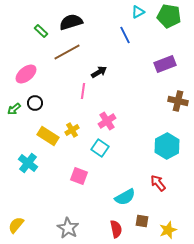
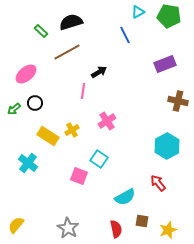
cyan square: moved 1 px left, 11 px down
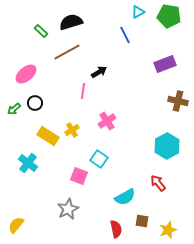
gray star: moved 19 px up; rotated 15 degrees clockwise
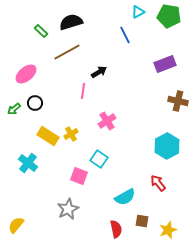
yellow cross: moved 1 px left, 4 px down
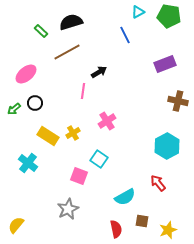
yellow cross: moved 2 px right, 1 px up
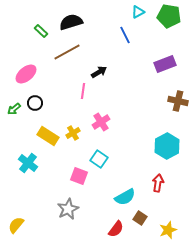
pink cross: moved 6 px left, 1 px down
red arrow: rotated 48 degrees clockwise
brown square: moved 2 px left, 3 px up; rotated 24 degrees clockwise
red semicircle: rotated 48 degrees clockwise
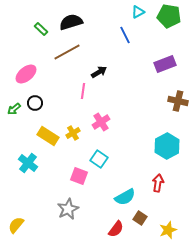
green rectangle: moved 2 px up
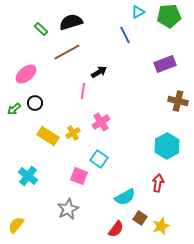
green pentagon: rotated 15 degrees counterclockwise
cyan cross: moved 13 px down
yellow star: moved 7 px left, 4 px up
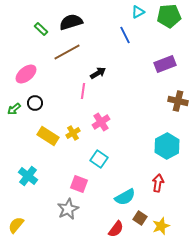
black arrow: moved 1 px left, 1 px down
pink square: moved 8 px down
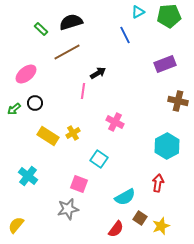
pink cross: moved 14 px right; rotated 30 degrees counterclockwise
gray star: rotated 15 degrees clockwise
